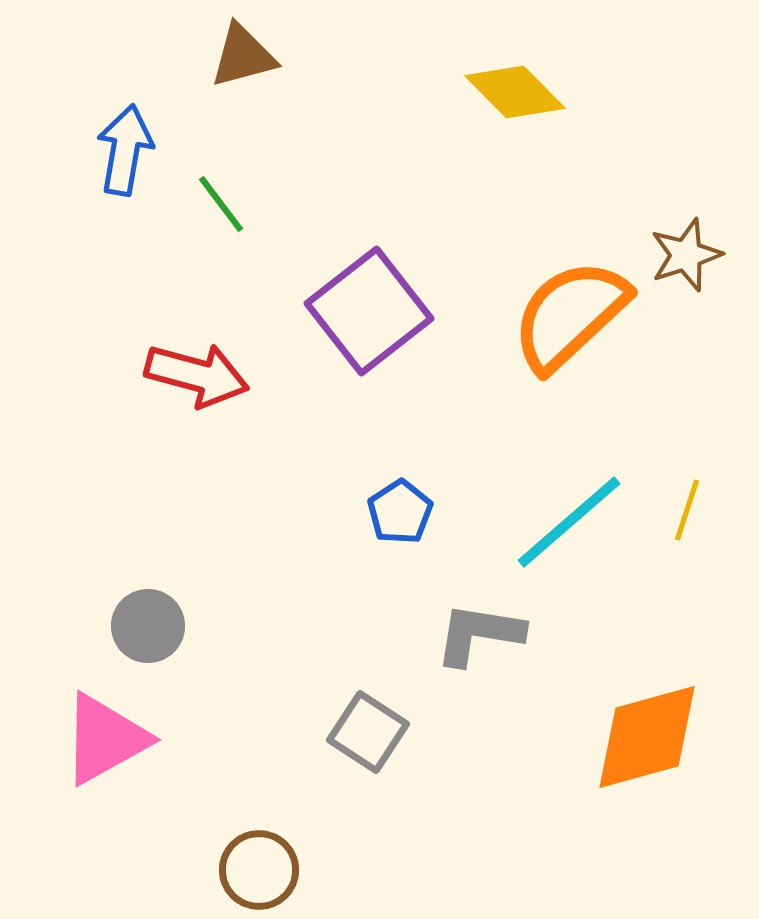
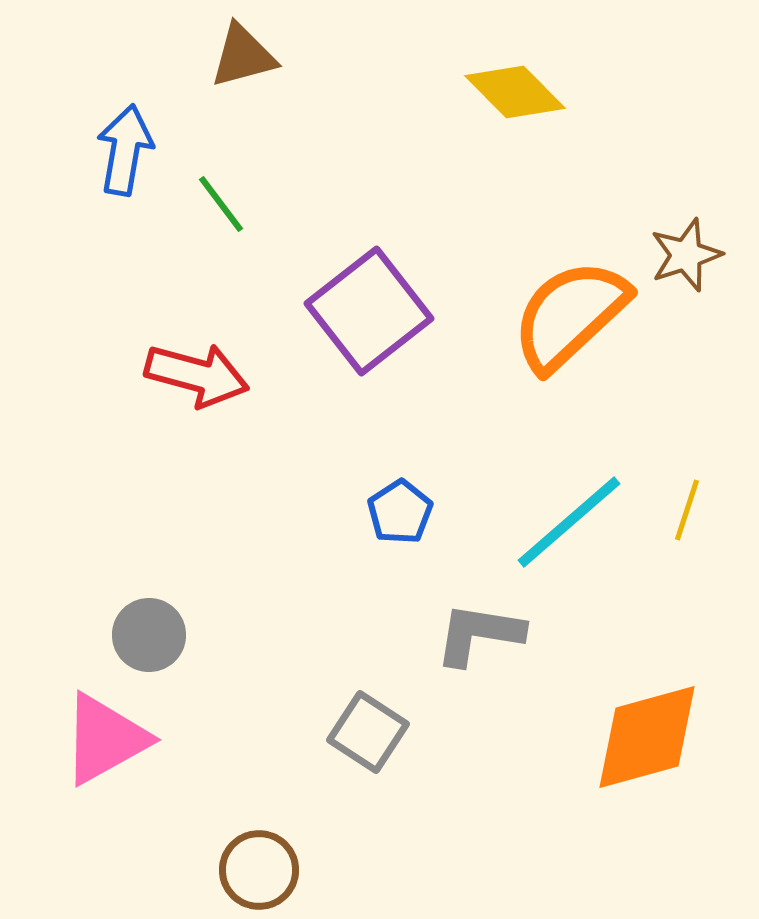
gray circle: moved 1 px right, 9 px down
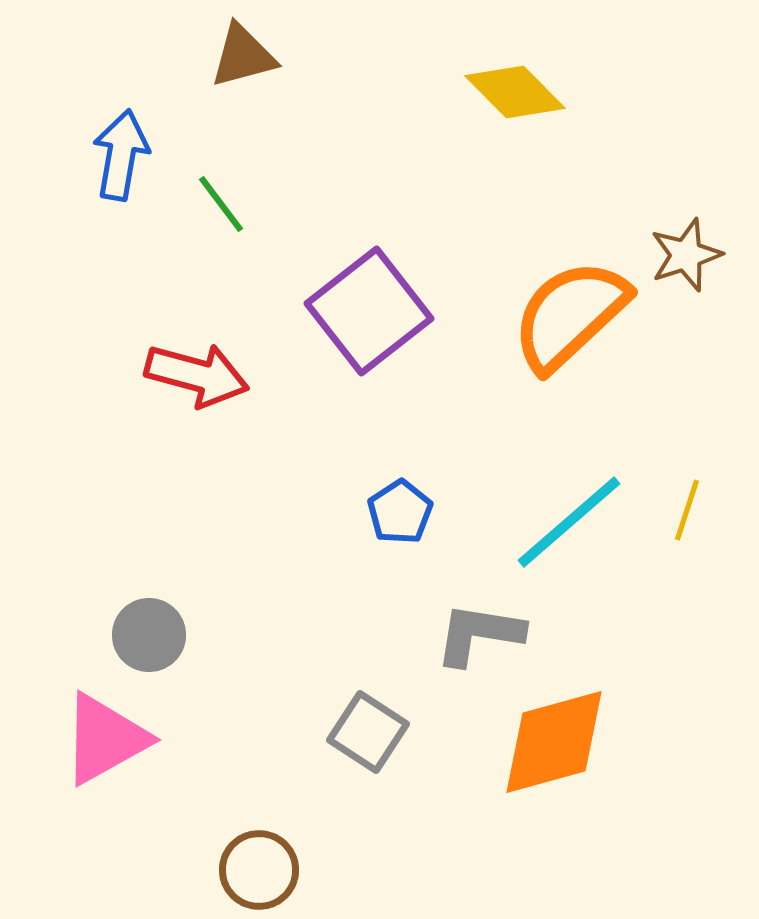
blue arrow: moved 4 px left, 5 px down
orange diamond: moved 93 px left, 5 px down
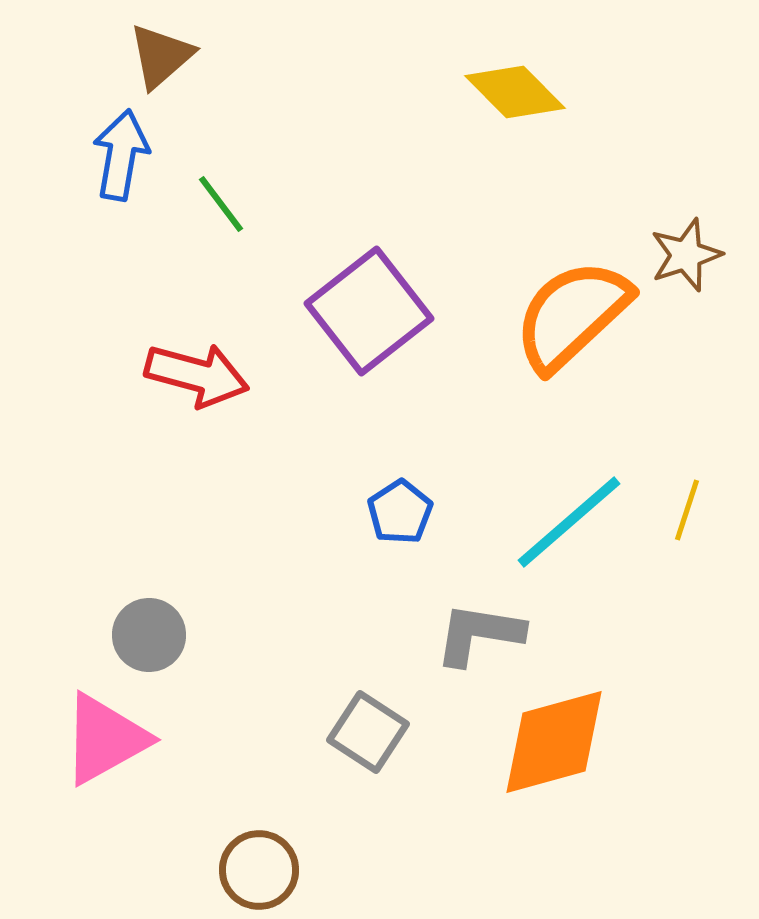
brown triangle: moved 82 px left; rotated 26 degrees counterclockwise
orange semicircle: moved 2 px right
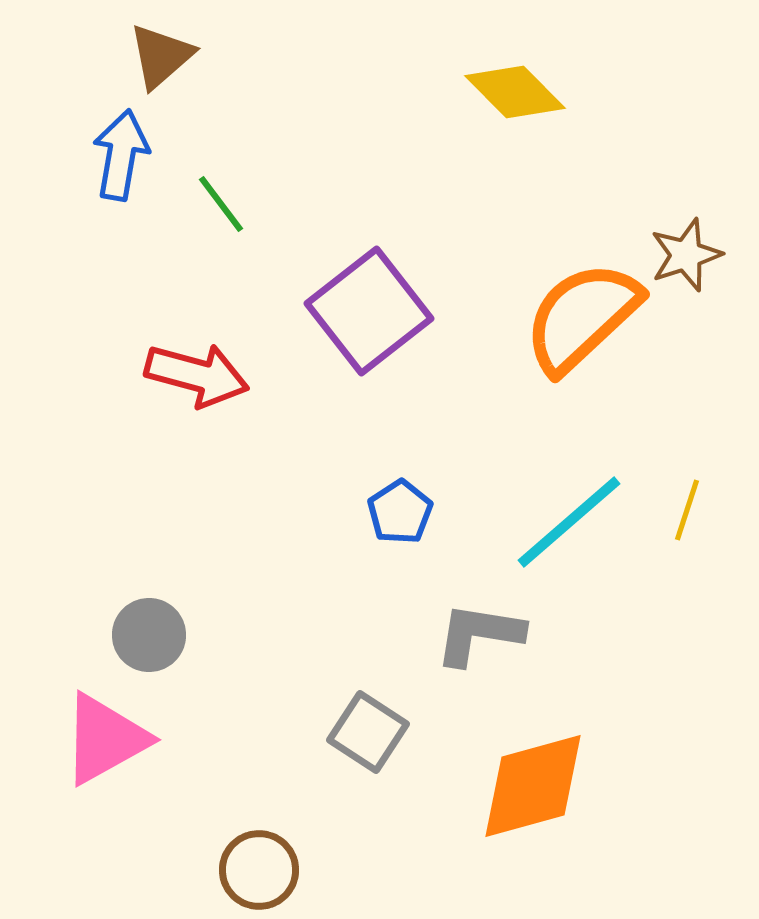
orange semicircle: moved 10 px right, 2 px down
orange diamond: moved 21 px left, 44 px down
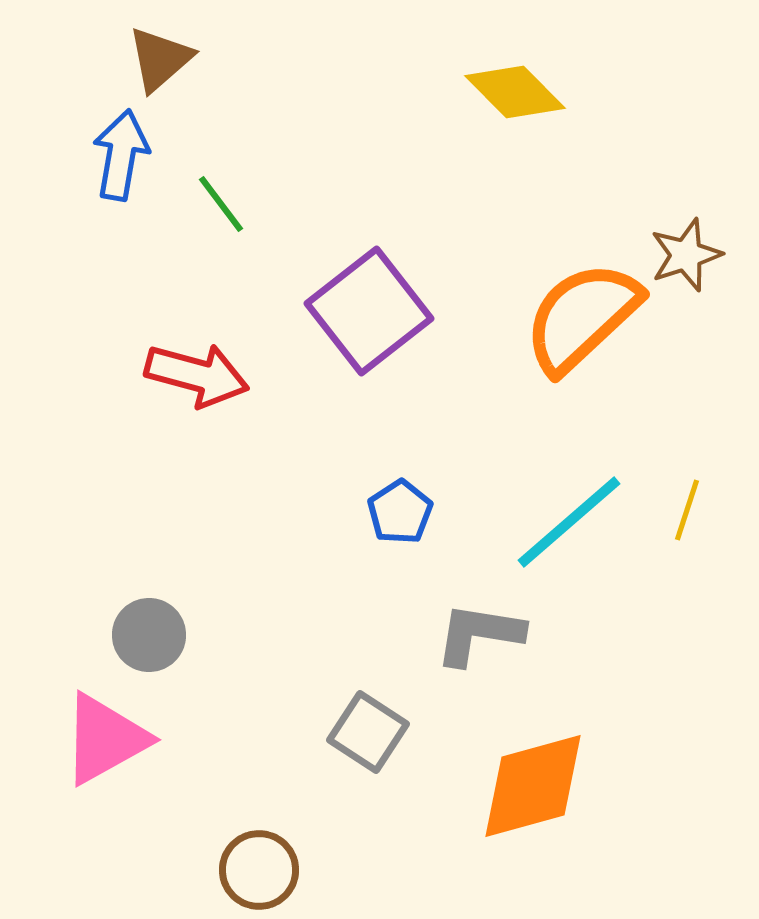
brown triangle: moved 1 px left, 3 px down
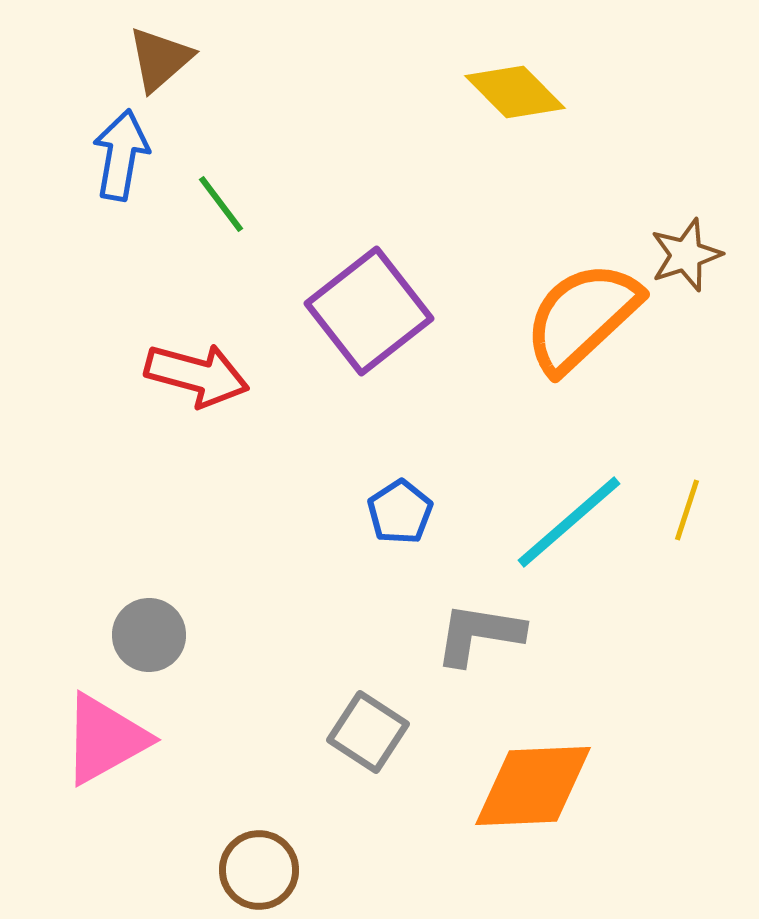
orange diamond: rotated 13 degrees clockwise
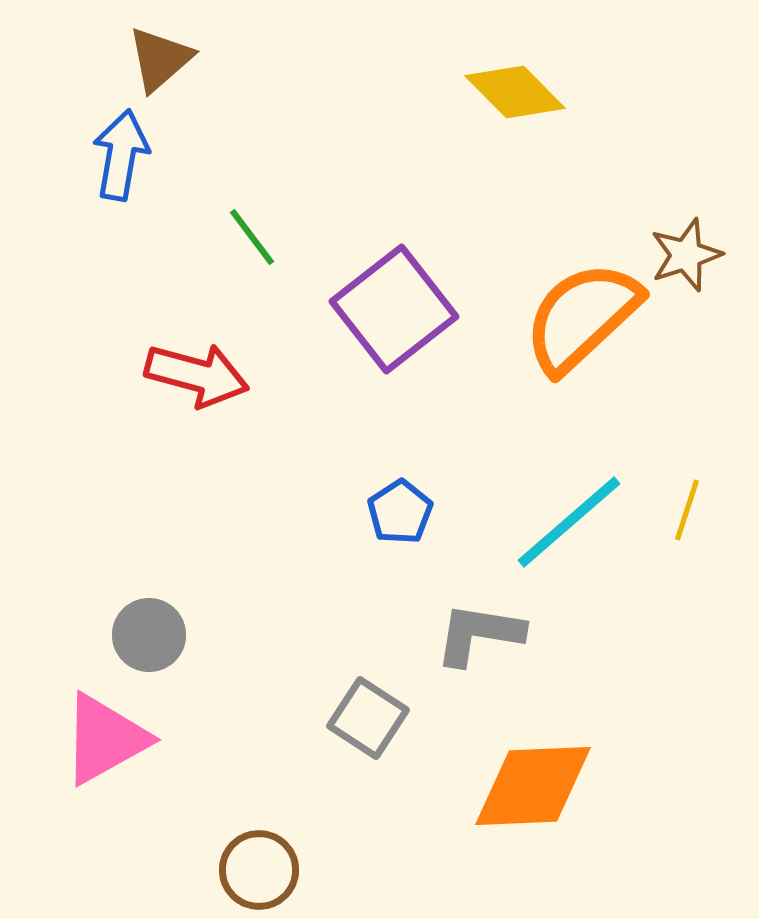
green line: moved 31 px right, 33 px down
purple square: moved 25 px right, 2 px up
gray square: moved 14 px up
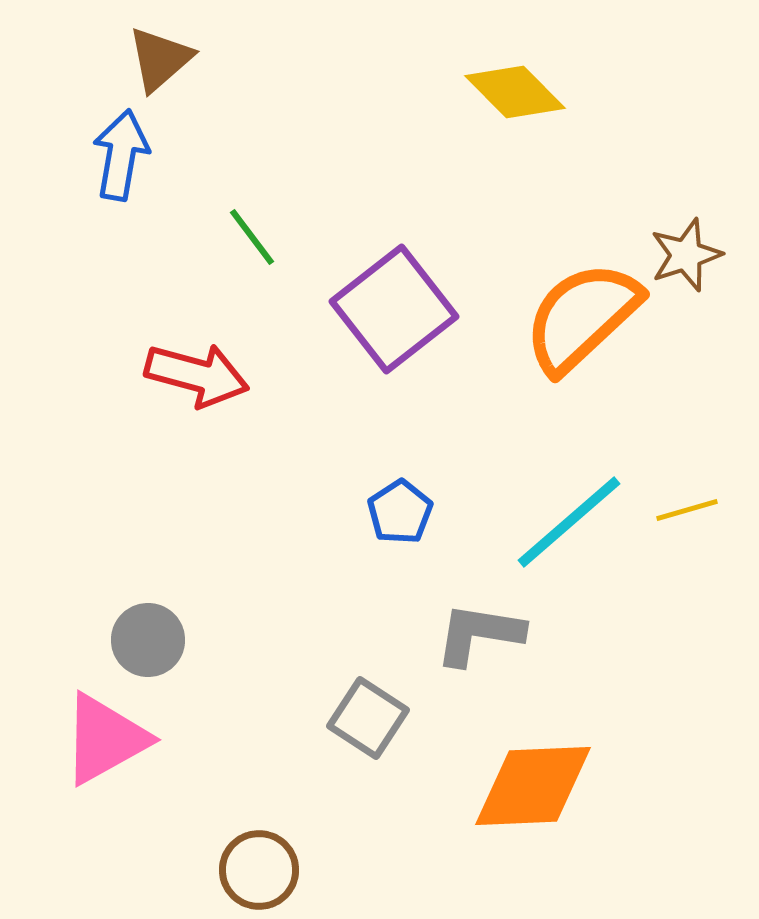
yellow line: rotated 56 degrees clockwise
gray circle: moved 1 px left, 5 px down
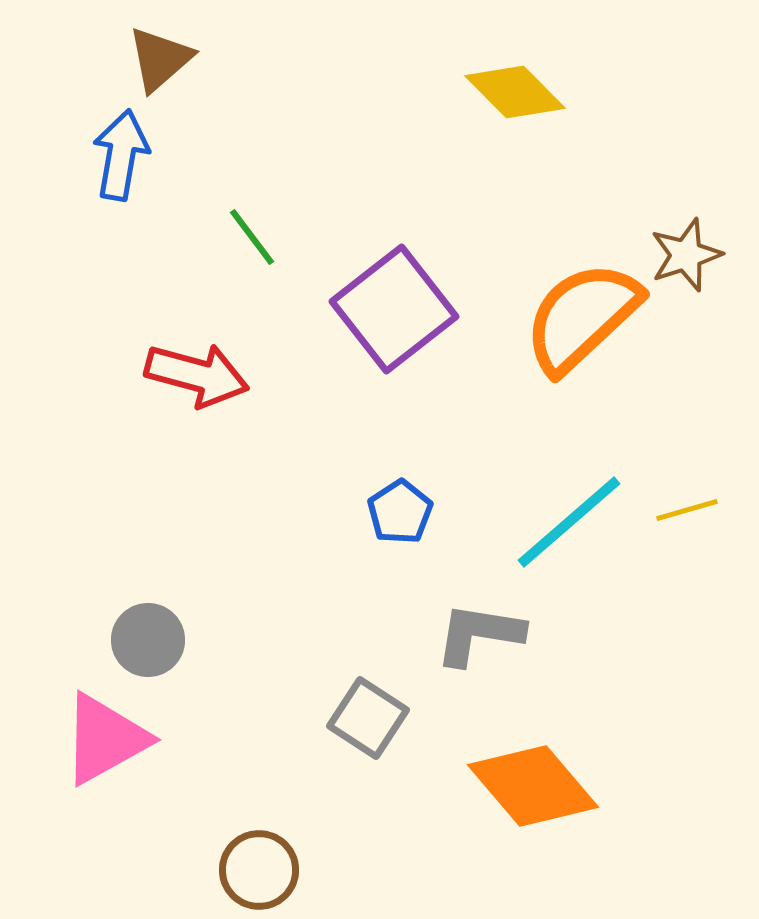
orange diamond: rotated 52 degrees clockwise
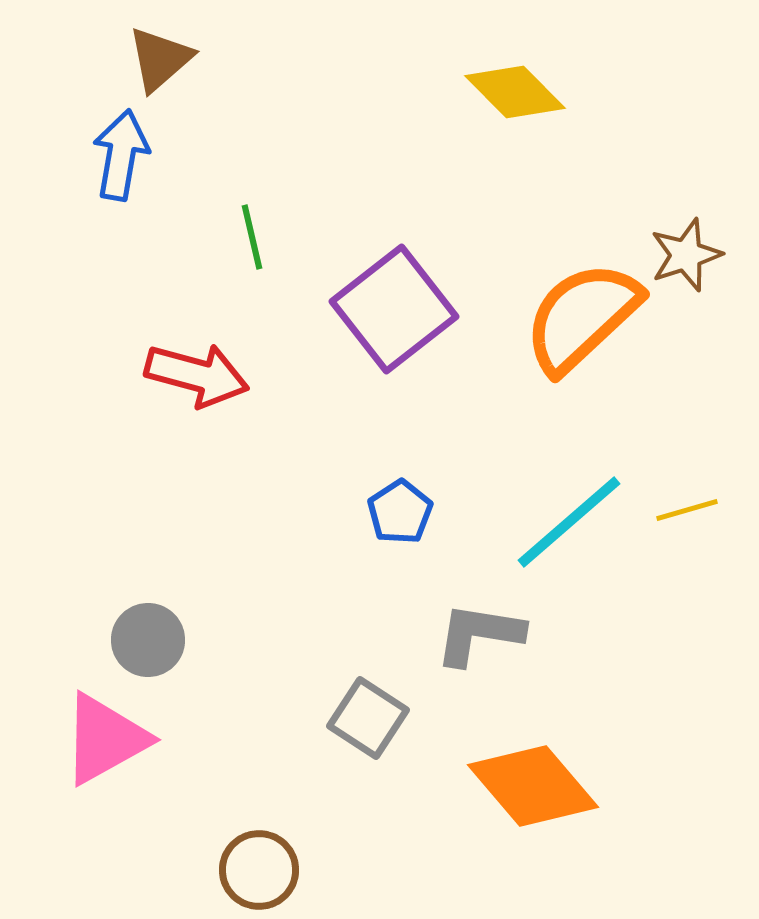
green line: rotated 24 degrees clockwise
